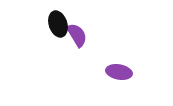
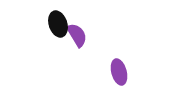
purple ellipse: rotated 65 degrees clockwise
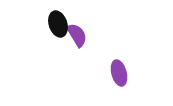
purple ellipse: moved 1 px down
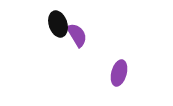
purple ellipse: rotated 30 degrees clockwise
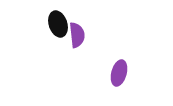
purple semicircle: rotated 25 degrees clockwise
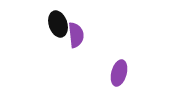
purple semicircle: moved 1 px left
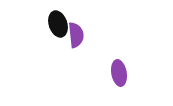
purple ellipse: rotated 25 degrees counterclockwise
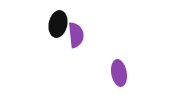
black ellipse: rotated 30 degrees clockwise
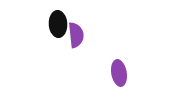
black ellipse: rotated 15 degrees counterclockwise
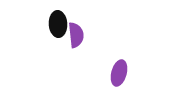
purple ellipse: rotated 25 degrees clockwise
